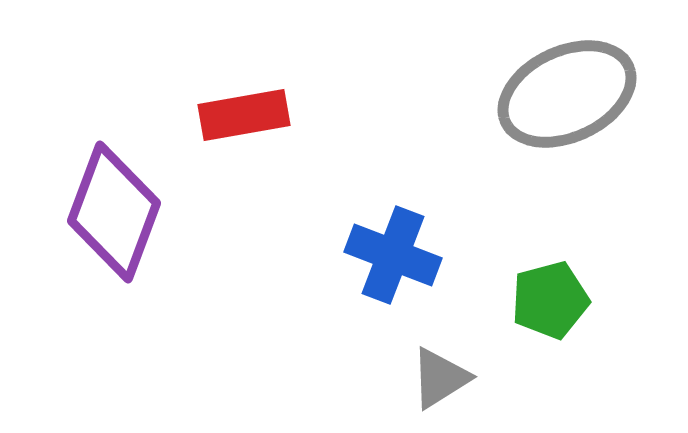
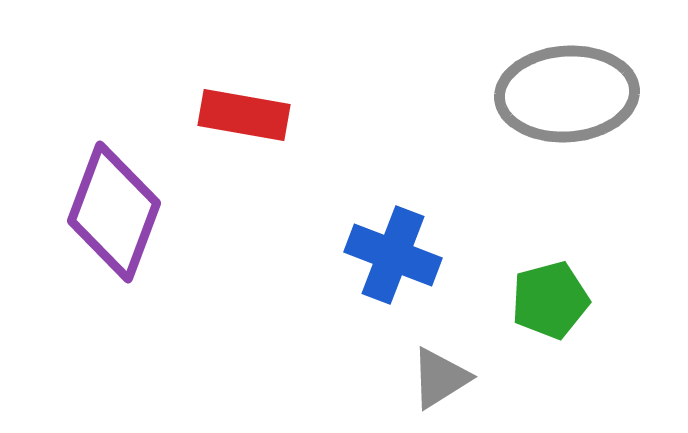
gray ellipse: rotated 21 degrees clockwise
red rectangle: rotated 20 degrees clockwise
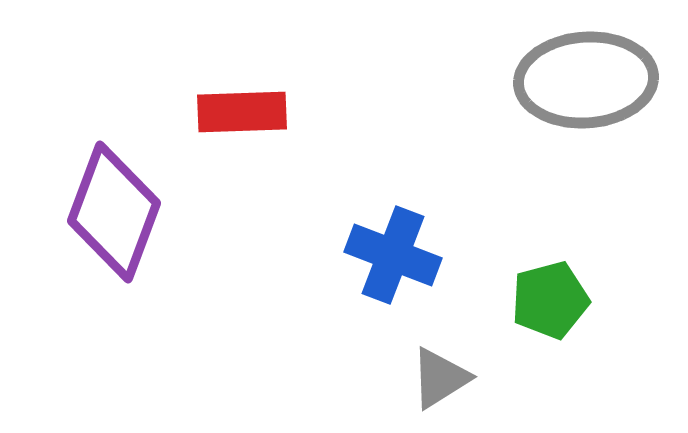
gray ellipse: moved 19 px right, 14 px up
red rectangle: moved 2 px left, 3 px up; rotated 12 degrees counterclockwise
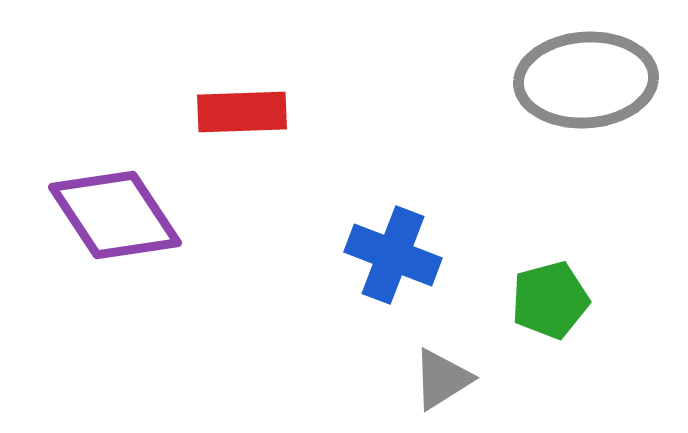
purple diamond: moved 1 px right, 3 px down; rotated 54 degrees counterclockwise
gray triangle: moved 2 px right, 1 px down
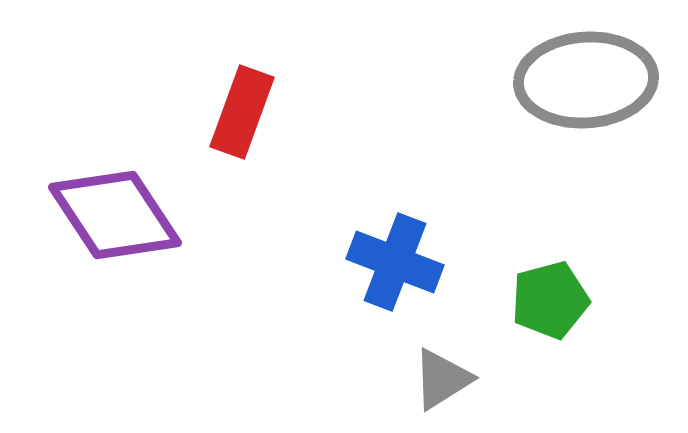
red rectangle: rotated 68 degrees counterclockwise
blue cross: moved 2 px right, 7 px down
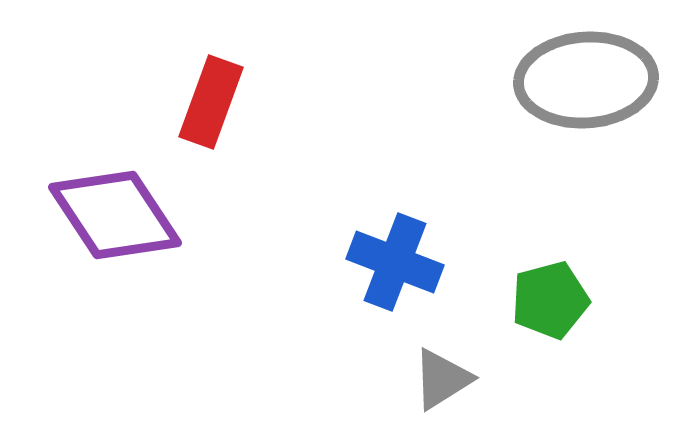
red rectangle: moved 31 px left, 10 px up
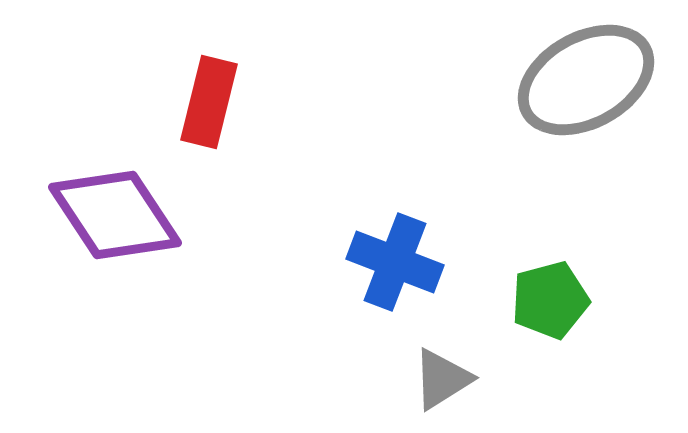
gray ellipse: rotated 25 degrees counterclockwise
red rectangle: moved 2 px left; rotated 6 degrees counterclockwise
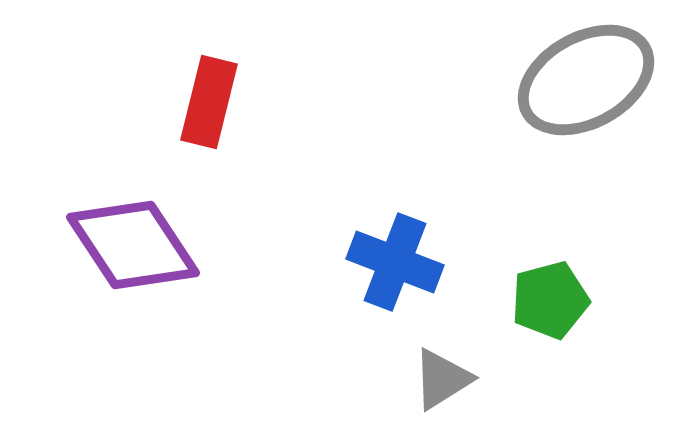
purple diamond: moved 18 px right, 30 px down
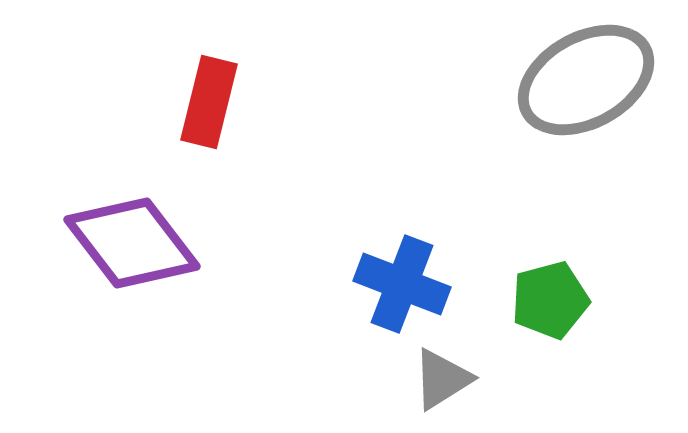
purple diamond: moved 1 px left, 2 px up; rotated 4 degrees counterclockwise
blue cross: moved 7 px right, 22 px down
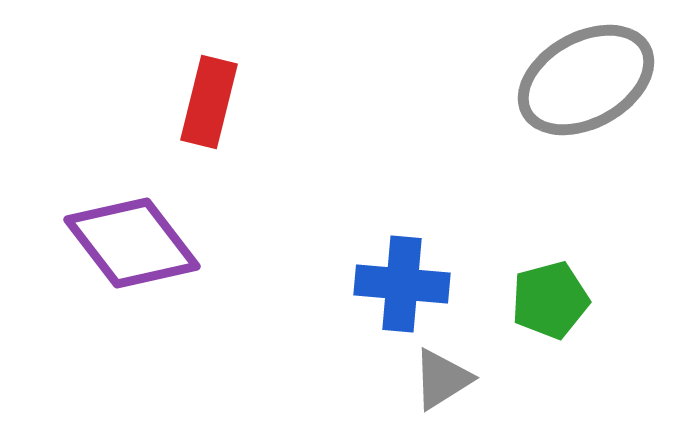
blue cross: rotated 16 degrees counterclockwise
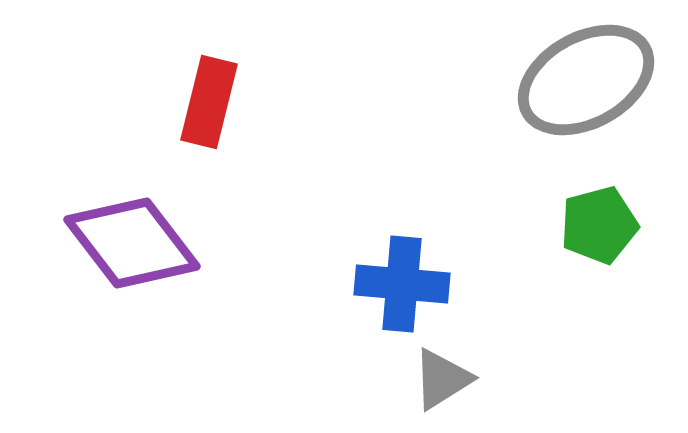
green pentagon: moved 49 px right, 75 px up
